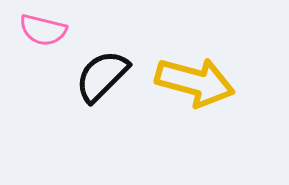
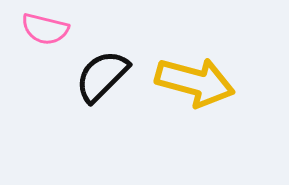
pink semicircle: moved 2 px right, 1 px up
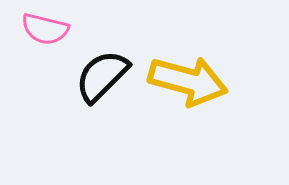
yellow arrow: moved 7 px left, 1 px up
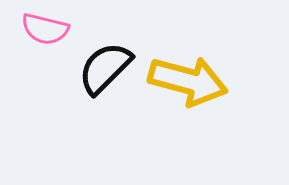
black semicircle: moved 3 px right, 8 px up
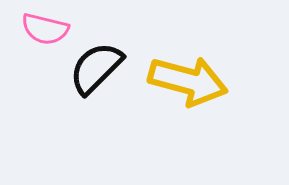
black semicircle: moved 9 px left
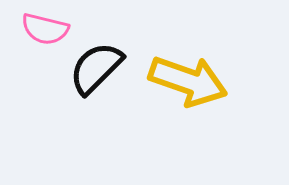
yellow arrow: rotated 4 degrees clockwise
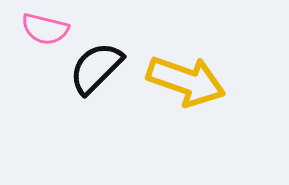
yellow arrow: moved 2 px left
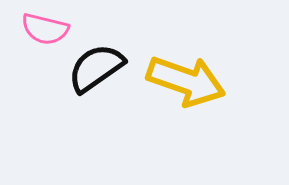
black semicircle: rotated 10 degrees clockwise
